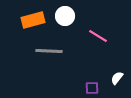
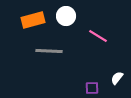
white circle: moved 1 px right
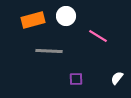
purple square: moved 16 px left, 9 px up
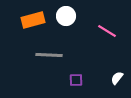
pink line: moved 9 px right, 5 px up
gray line: moved 4 px down
purple square: moved 1 px down
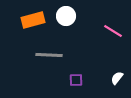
pink line: moved 6 px right
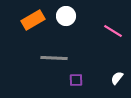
orange rectangle: rotated 15 degrees counterclockwise
gray line: moved 5 px right, 3 px down
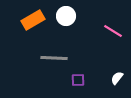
purple square: moved 2 px right
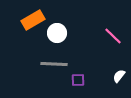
white circle: moved 9 px left, 17 px down
pink line: moved 5 px down; rotated 12 degrees clockwise
gray line: moved 6 px down
white semicircle: moved 2 px right, 2 px up
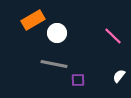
gray line: rotated 8 degrees clockwise
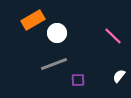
gray line: rotated 32 degrees counterclockwise
